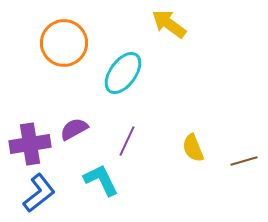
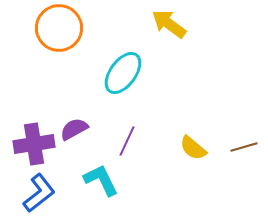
orange circle: moved 5 px left, 15 px up
purple cross: moved 4 px right
yellow semicircle: rotated 28 degrees counterclockwise
brown line: moved 14 px up
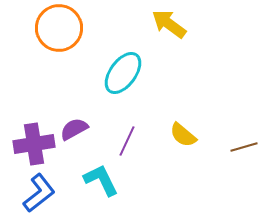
yellow semicircle: moved 10 px left, 13 px up
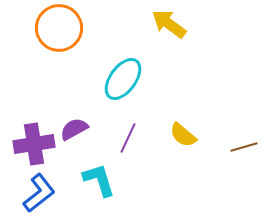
cyan ellipse: moved 6 px down
purple line: moved 1 px right, 3 px up
cyan L-shape: moved 2 px left; rotated 9 degrees clockwise
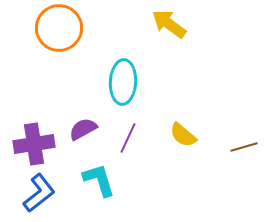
cyan ellipse: moved 3 px down; rotated 33 degrees counterclockwise
purple semicircle: moved 9 px right
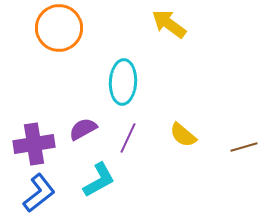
cyan L-shape: rotated 78 degrees clockwise
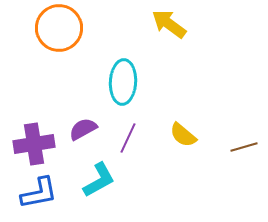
blue L-shape: rotated 27 degrees clockwise
